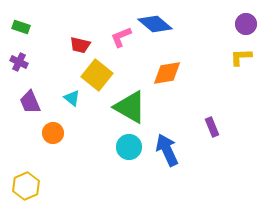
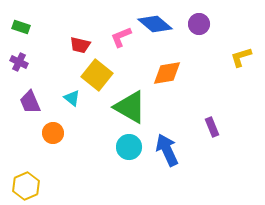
purple circle: moved 47 px left
yellow L-shape: rotated 15 degrees counterclockwise
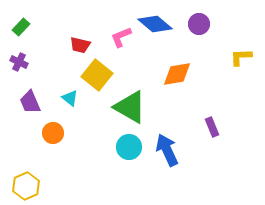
green rectangle: rotated 66 degrees counterclockwise
yellow L-shape: rotated 15 degrees clockwise
orange diamond: moved 10 px right, 1 px down
cyan triangle: moved 2 px left
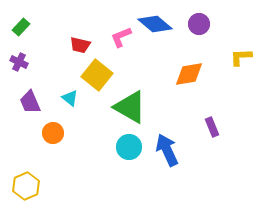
orange diamond: moved 12 px right
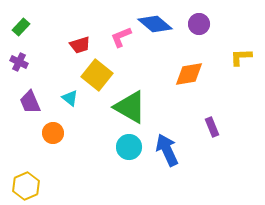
red trapezoid: rotated 30 degrees counterclockwise
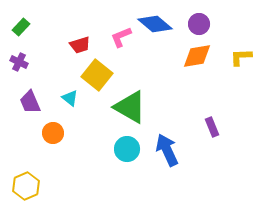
orange diamond: moved 8 px right, 18 px up
cyan circle: moved 2 px left, 2 px down
